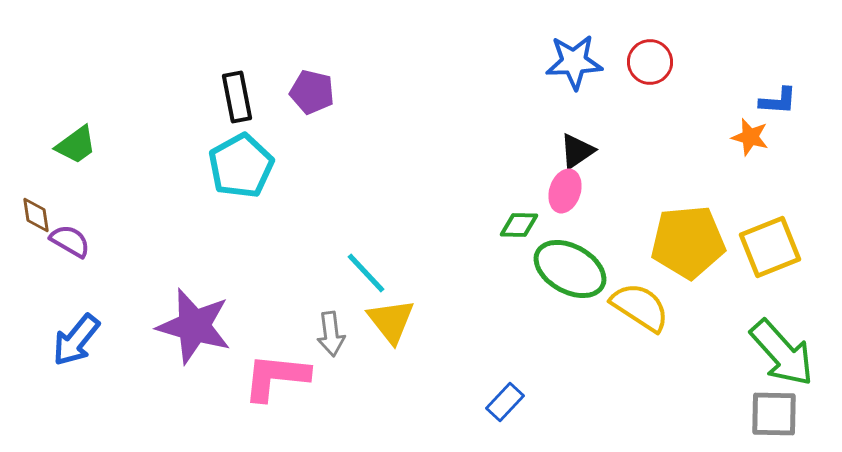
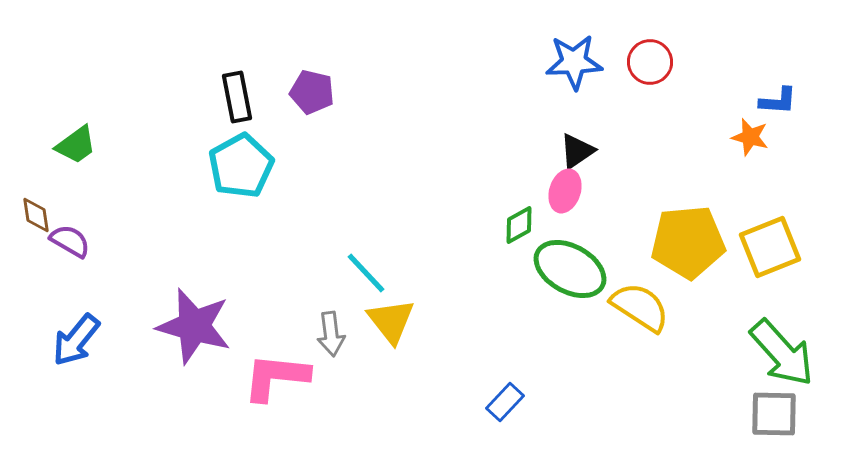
green diamond: rotated 30 degrees counterclockwise
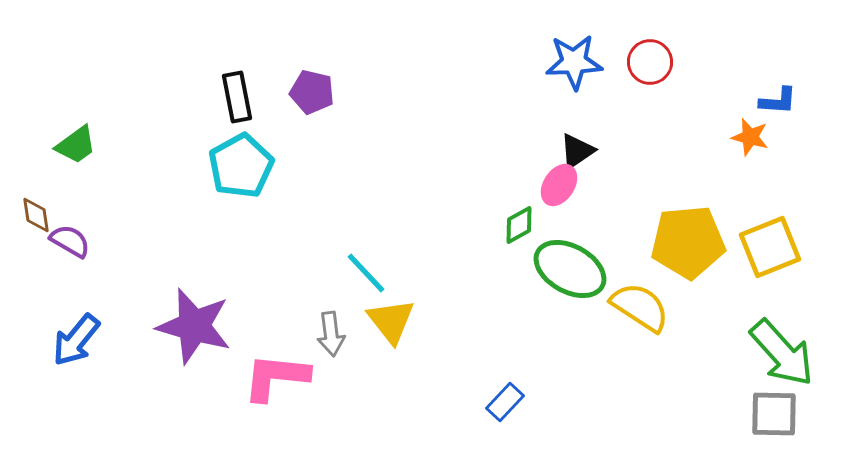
pink ellipse: moved 6 px left, 6 px up; rotated 15 degrees clockwise
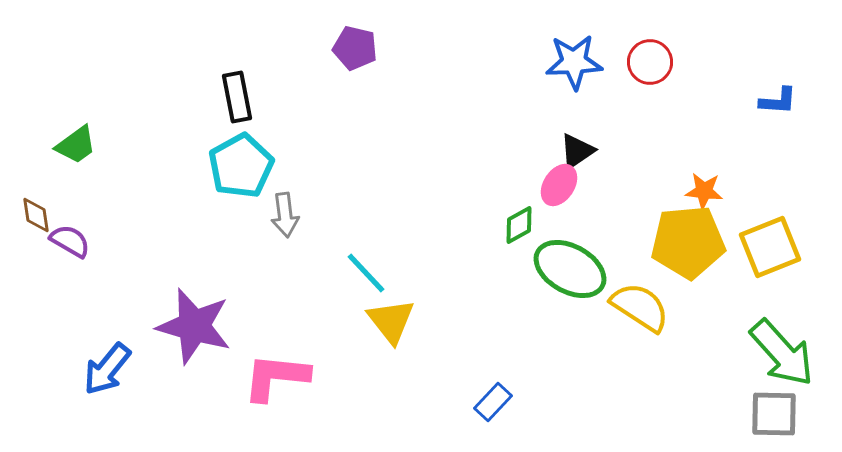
purple pentagon: moved 43 px right, 44 px up
orange star: moved 46 px left, 54 px down; rotated 9 degrees counterclockwise
gray arrow: moved 46 px left, 119 px up
blue arrow: moved 31 px right, 29 px down
blue rectangle: moved 12 px left
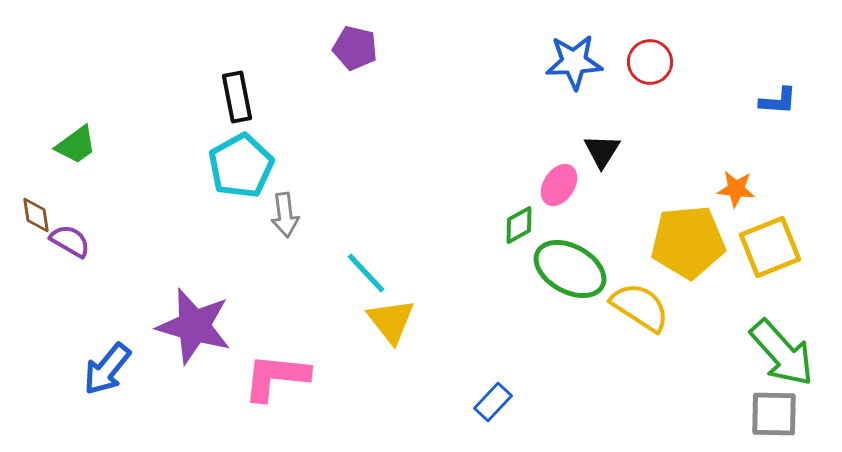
black triangle: moved 25 px right; rotated 24 degrees counterclockwise
orange star: moved 32 px right, 2 px up
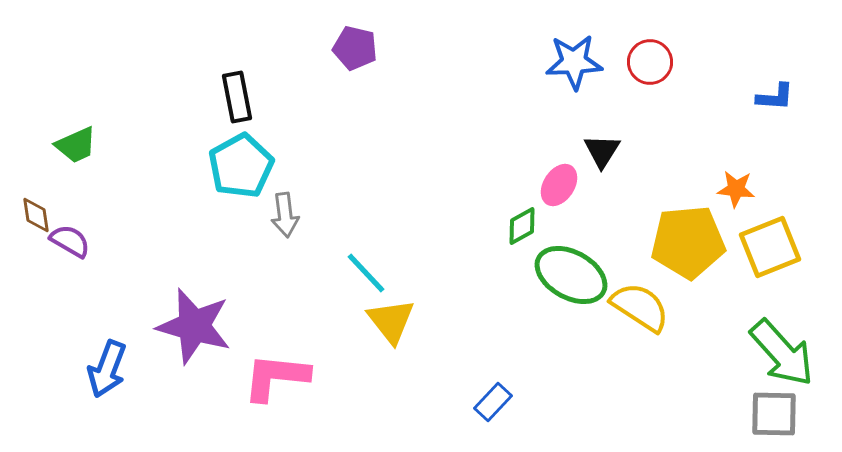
blue L-shape: moved 3 px left, 4 px up
green trapezoid: rotated 12 degrees clockwise
green diamond: moved 3 px right, 1 px down
green ellipse: moved 1 px right, 6 px down
blue arrow: rotated 18 degrees counterclockwise
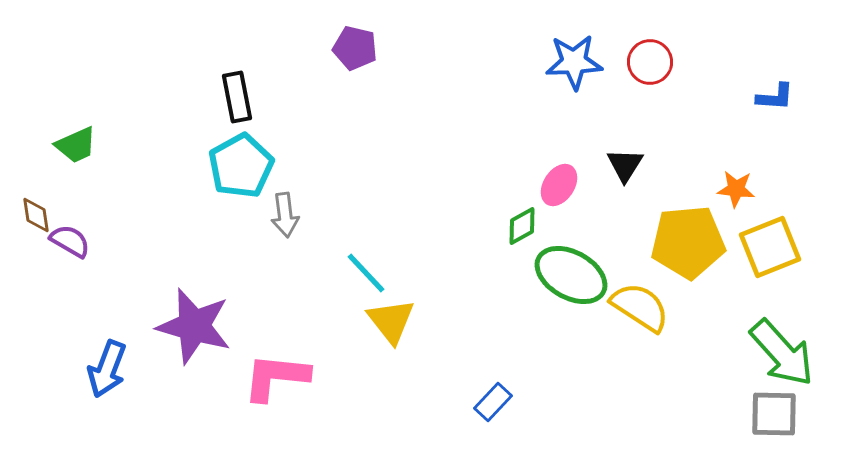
black triangle: moved 23 px right, 14 px down
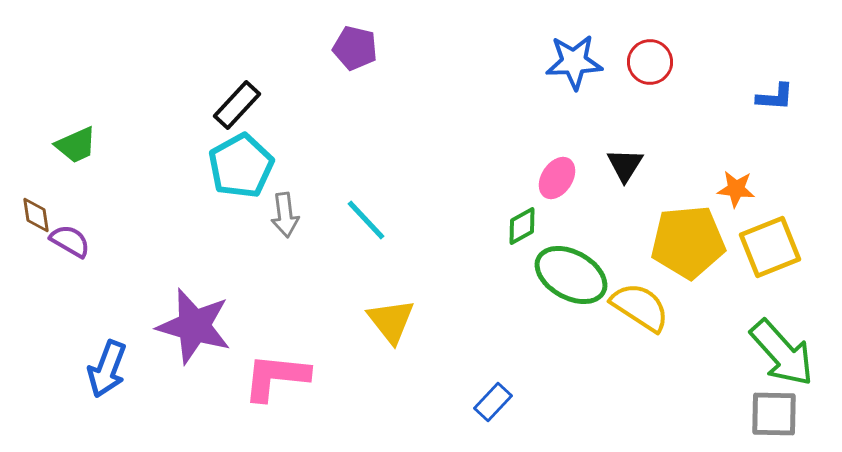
black rectangle: moved 8 px down; rotated 54 degrees clockwise
pink ellipse: moved 2 px left, 7 px up
cyan line: moved 53 px up
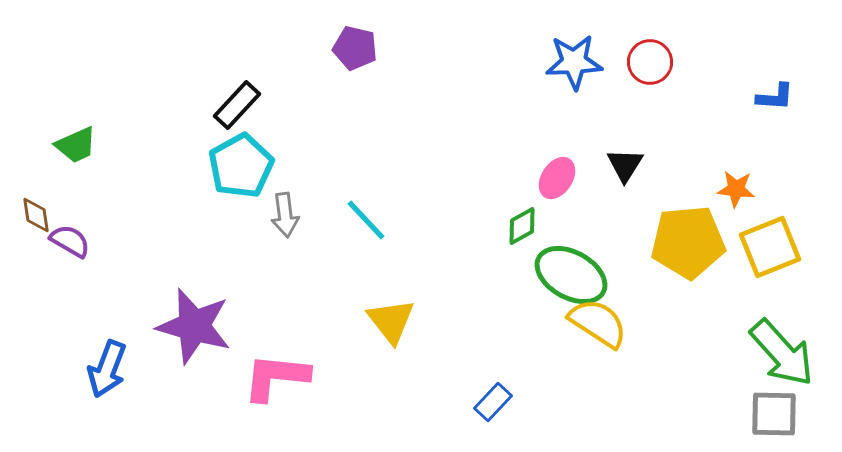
yellow semicircle: moved 42 px left, 16 px down
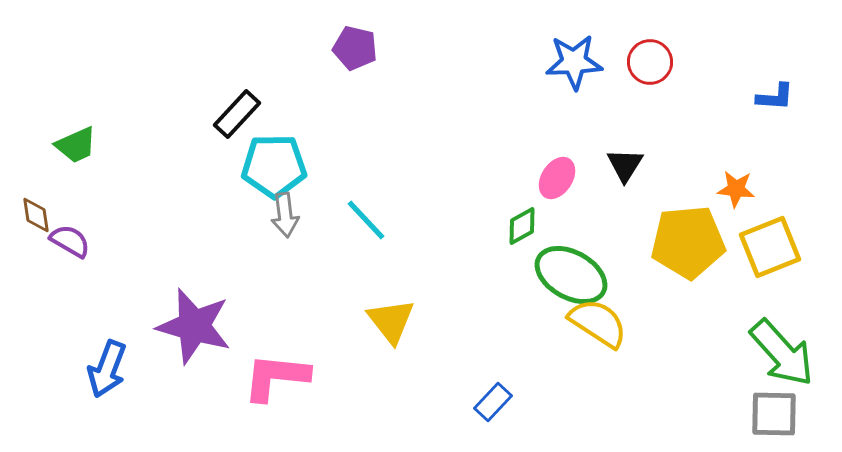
black rectangle: moved 9 px down
cyan pentagon: moved 33 px right; rotated 28 degrees clockwise
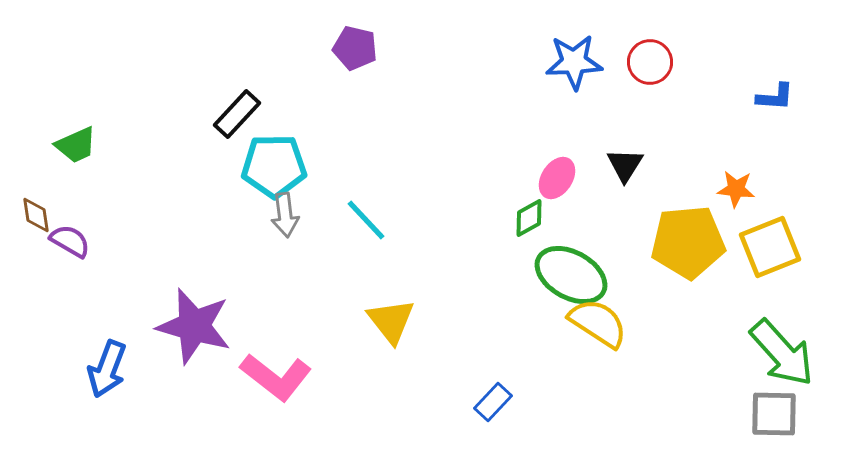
green diamond: moved 7 px right, 8 px up
pink L-shape: rotated 148 degrees counterclockwise
